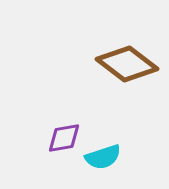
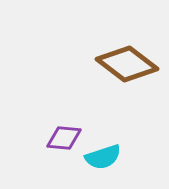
purple diamond: rotated 15 degrees clockwise
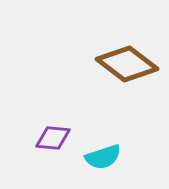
purple diamond: moved 11 px left
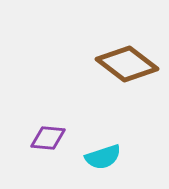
purple diamond: moved 5 px left
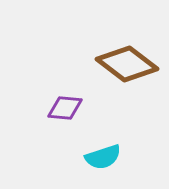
purple diamond: moved 17 px right, 30 px up
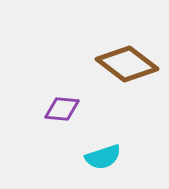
purple diamond: moved 3 px left, 1 px down
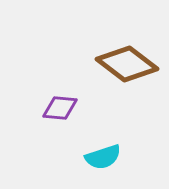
purple diamond: moved 2 px left, 1 px up
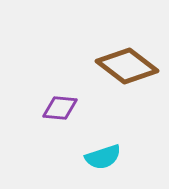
brown diamond: moved 2 px down
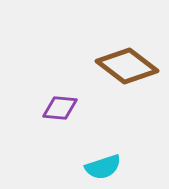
cyan semicircle: moved 10 px down
